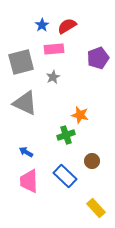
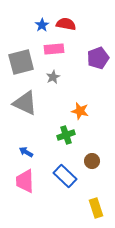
red semicircle: moved 1 px left, 2 px up; rotated 42 degrees clockwise
orange star: moved 4 px up
pink trapezoid: moved 4 px left
yellow rectangle: rotated 24 degrees clockwise
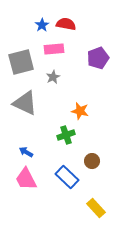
blue rectangle: moved 2 px right, 1 px down
pink trapezoid: moved 1 px right, 2 px up; rotated 25 degrees counterclockwise
yellow rectangle: rotated 24 degrees counterclockwise
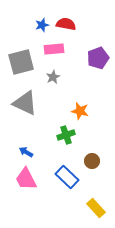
blue star: rotated 16 degrees clockwise
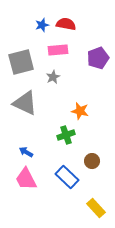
pink rectangle: moved 4 px right, 1 px down
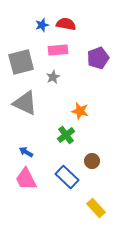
green cross: rotated 18 degrees counterclockwise
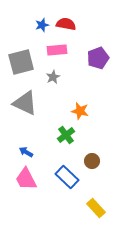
pink rectangle: moved 1 px left
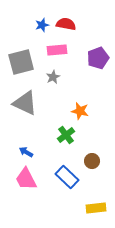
yellow rectangle: rotated 54 degrees counterclockwise
